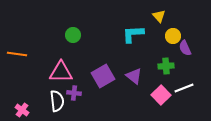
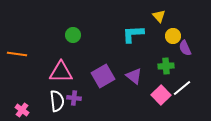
white line: moved 2 px left; rotated 18 degrees counterclockwise
purple cross: moved 5 px down
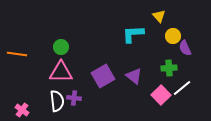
green circle: moved 12 px left, 12 px down
green cross: moved 3 px right, 2 px down
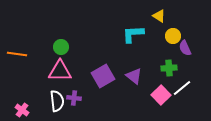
yellow triangle: rotated 16 degrees counterclockwise
pink triangle: moved 1 px left, 1 px up
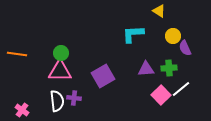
yellow triangle: moved 5 px up
green circle: moved 6 px down
purple triangle: moved 12 px right, 7 px up; rotated 42 degrees counterclockwise
white line: moved 1 px left, 1 px down
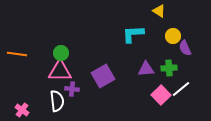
purple cross: moved 2 px left, 9 px up
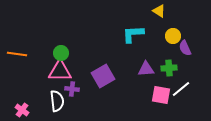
pink square: rotated 36 degrees counterclockwise
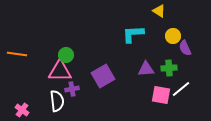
green circle: moved 5 px right, 2 px down
purple cross: rotated 16 degrees counterclockwise
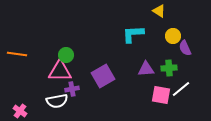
white semicircle: rotated 85 degrees clockwise
pink cross: moved 2 px left, 1 px down
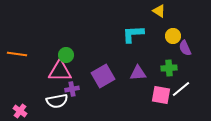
purple triangle: moved 8 px left, 4 px down
